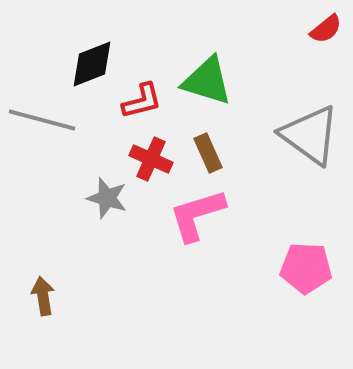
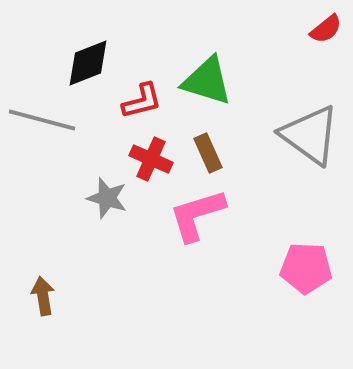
black diamond: moved 4 px left, 1 px up
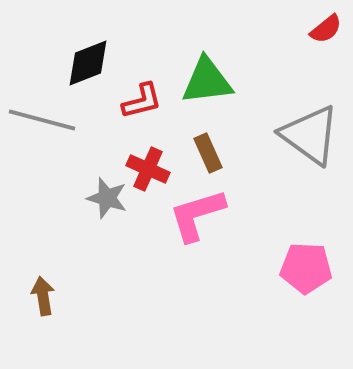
green triangle: rotated 24 degrees counterclockwise
red cross: moved 3 px left, 10 px down
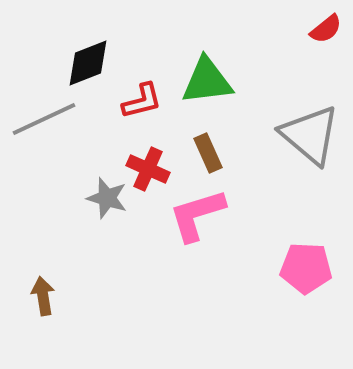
gray line: moved 2 px right, 1 px up; rotated 40 degrees counterclockwise
gray triangle: rotated 4 degrees clockwise
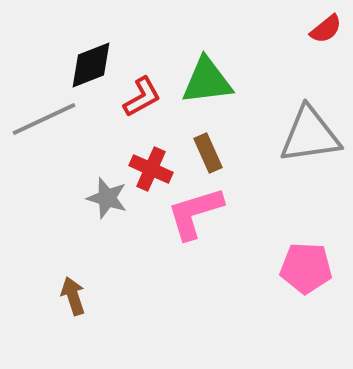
black diamond: moved 3 px right, 2 px down
red L-shape: moved 4 px up; rotated 15 degrees counterclockwise
gray triangle: rotated 48 degrees counterclockwise
red cross: moved 3 px right
pink L-shape: moved 2 px left, 2 px up
brown arrow: moved 30 px right; rotated 9 degrees counterclockwise
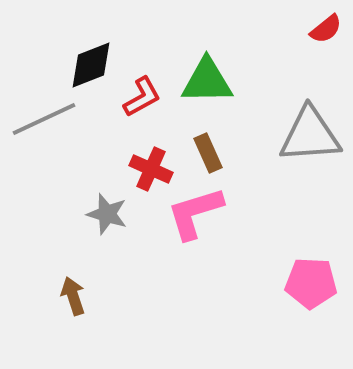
green triangle: rotated 6 degrees clockwise
gray triangle: rotated 4 degrees clockwise
gray star: moved 16 px down
pink pentagon: moved 5 px right, 15 px down
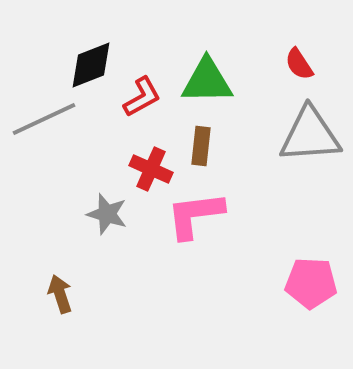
red semicircle: moved 27 px left, 35 px down; rotated 96 degrees clockwise
brown rectangle: moved 7 px left, 7 px up; rotated 30 degrees clockwise
pink L-shape: moved 2 px down; rotated 10 degrees clockwise
brown arrow: moved 13 px left, 2 px up
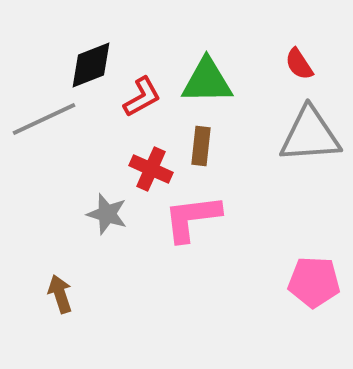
pink L-shape: moved 3 px left, 3 px down
pink pentagon: moved 3 px right, 1 px up
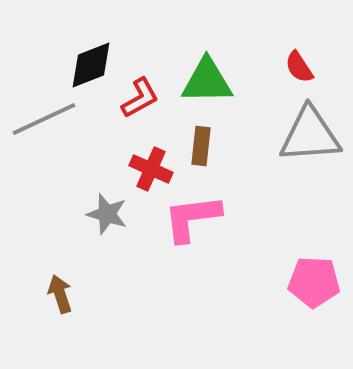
red semicircle: moved 3 px down
red L-shape: moved 2 px left, 1 px down
